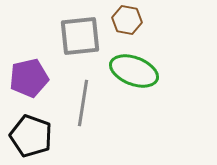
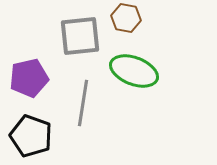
brown hexagon: moved 1 px left, 2 px up
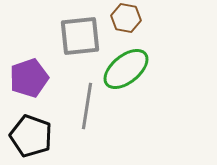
green ellipse: moved 8 px left, 2 px up; rotated 60 degrees counterclockwise
purple pentagon: rotated 6 degrees counterclockwise
gray line: moved 4 px right, 3 px down
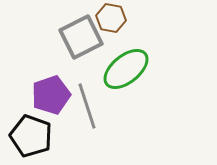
brown hexagon: moved 15 px left
gray square: moved 1 px right, 1 px down; rotated 21 degrees counterclockwise
purple pentagon: moved 22 px right, 17 px down
gray line: rotated 27 degrees counterclockwise
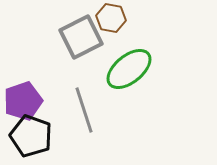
green ellipse: moved 3 px right
purple pentagon: moved 28 px left, 6 px down
gray line: moved 3 px left, 4 px down
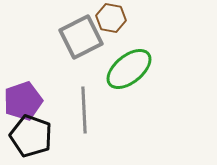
gray line: rotated 15 degrees clockwise
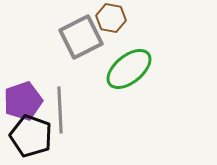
gray line: moved 24 px left
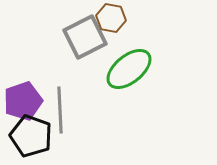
gray square: moved 4 px right
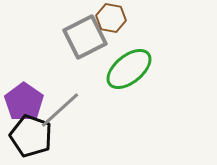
purple pentagon: moved 1 px right, 1 px down; rotated 18 degrees counterclockwise
gray line: rotated 51 degrees clockwise
